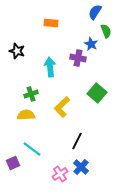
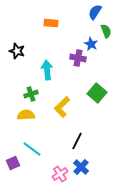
cyan arrow: moved 3 px left, 3 px down
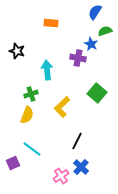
green semicircle: moved 1 px left; rotated 88 degrees counterclockwise
yellow semicircle: moved 1 px right; rotated 114 degrees clockwise
pink cross: moved 1 px right, 2 px down
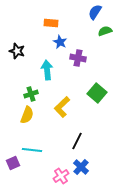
blue star: moved 31 px left, 2 px up
cyan line: moved 1 px down; rotated 30 degrees counterclockwise
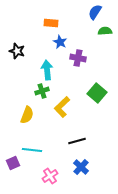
green semicircle: rotated 16 degrees clockwise
green cross: moved 11 px right, 3 px up
black line: rotated 48 degrees clockwise
pink cross: moved 11 px left
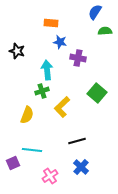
blue star: rotated 16 degrees counterclockwise
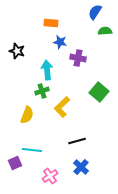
green square: moved 2 px right, 1 px up
purple square: moved 2 px right
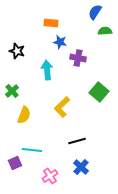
green cross: moved 30 px left; rotated 24 degrees counterclockwise
yellow semicircle: moved 3 px left
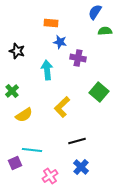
yellow semicircle: rotated 36 degrees clockwise
